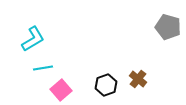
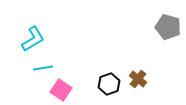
black hexagon: moved 3 px right, 1 px up
pink square: rotated 15 degrees counterclockwise
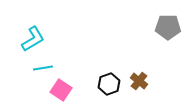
gray pentagon: rotated 15 degrees counterclockwise
brown cross: moved 1 px right, 2 px down
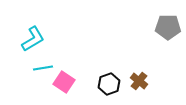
pink square: moved 3 px right, 8 px up
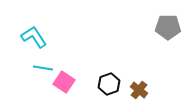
cyan L-shape: moved 1 px right, 2 px up; rotated 92 degrees counterclockwise
cyan line: rotated 18 degrees clockwise
brown cross: moved 9 px down
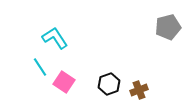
gray pentagon: rotated 15 degrees counterclockwise
cyan L-shape: moved 21 px right, 1 px down
cyan line: moved 3 px left, 1 px up; rotated 48 degrees clockwise
brown cross: rotated 30 degrees clockwise
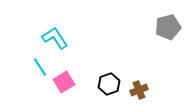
pink square: rotated 25 degrees clockwise
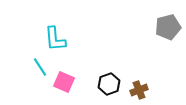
cyan L-shape: moved 1 px down; rotated 152 degrees counterclockwise
pink square: rotated 35 degrees counterclockwise
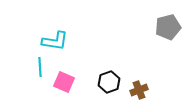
cyan L-shape: moved 2 px down; rotated 76 degrees counterclockwise
cyan line: rotated 30 degrees clockwise
black hexagon: moved 2 px up
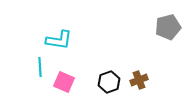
cyan L-shape: moved 4 px right, 1 px up
brown cross: moved 10 px up
